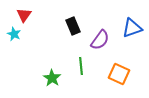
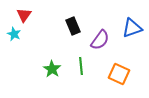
green star: moved 9 px up
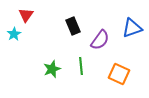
red triangle: moved 2 px right
cyan star: rotated 16 degrees clockwise
green star: rotated 18 degrees clockwise
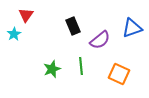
purple semicircle: rotated 15 degrees clockwise
